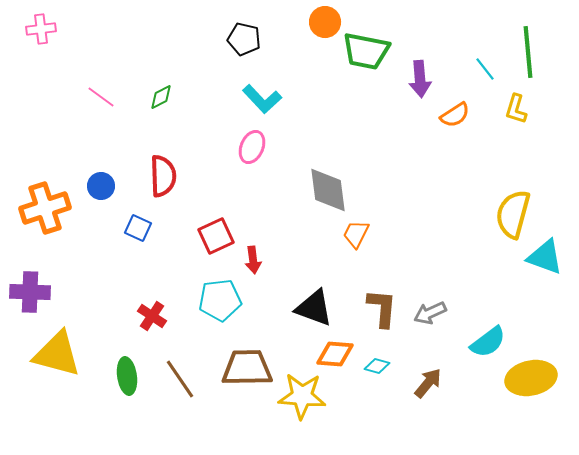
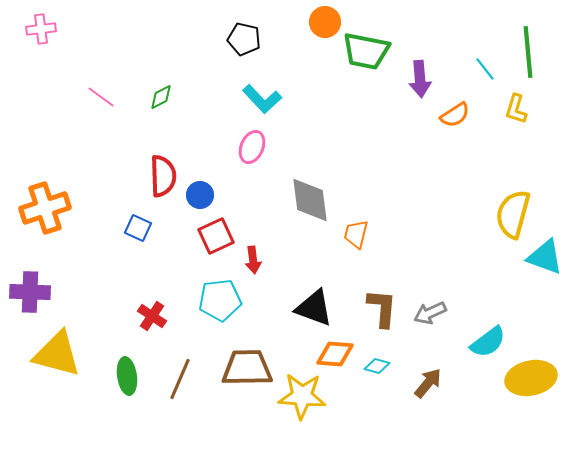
blue circle: moved 99 px right, 9 px down
gray diamond: moved 18 px left, 10 px down
orange trapezoid: rotated 12 degrees counterclockwise
brown line: rotated 57 degrees clockwise
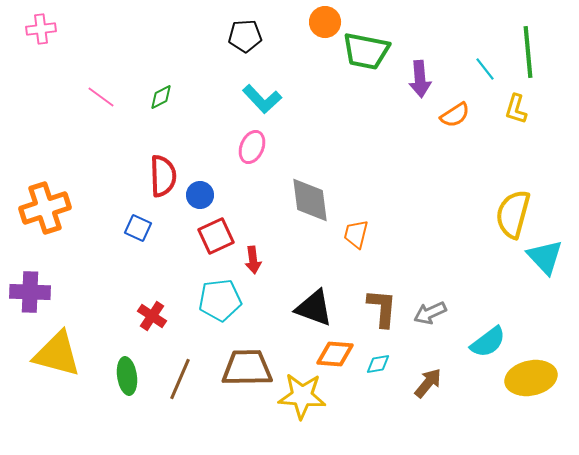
black pentagon: moved 1 px right, 3 px up; rotated 16 degrees counterclockwise
cyan triangle: rotated 27 degrees clockwise
cyan diamond: moved 1 px right, 2 px up; rotated 25 degrees counterclockwise
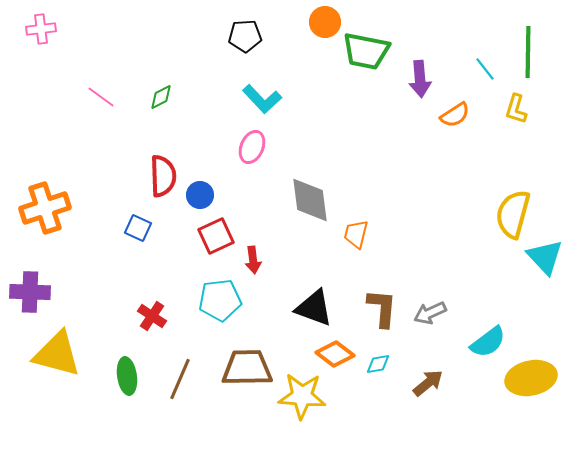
green line: rotated 6 degrees clockwise
orange diamond: rotated 33 degrees clockwise
brown arrow: rotated 12 degrees clockwise
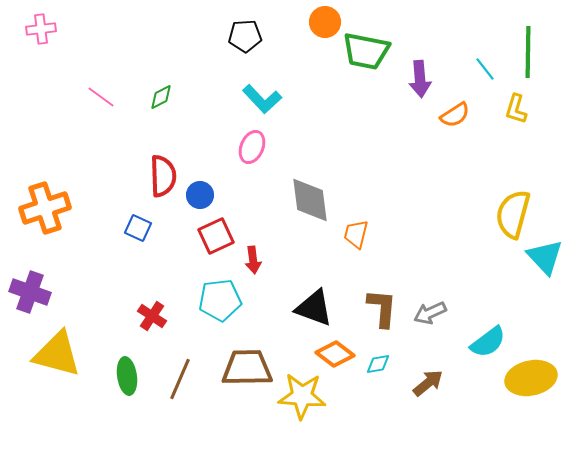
purple cross: rotated 18 degrees clockwise
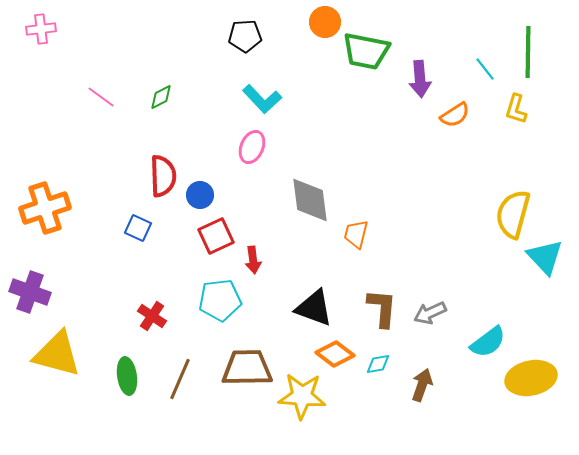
brown arrow: moved 6 px left, 2 px down; rotated 32 degrees counterclockwise
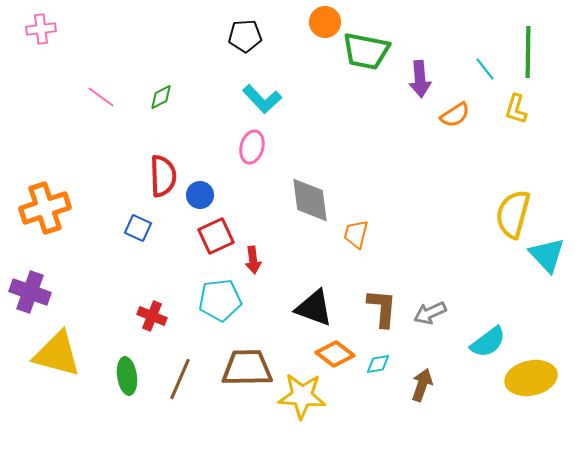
pink ellipse: rotated 8 degrees counterclockwise
cyan triangle: moved 2 px right, 2 px up
red cross: rotated 12 degrees counterclockwise
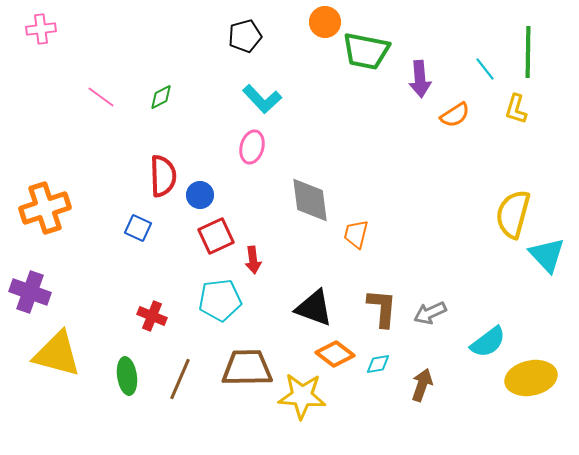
black pentagon: rotated 12 degrees counterclockwise
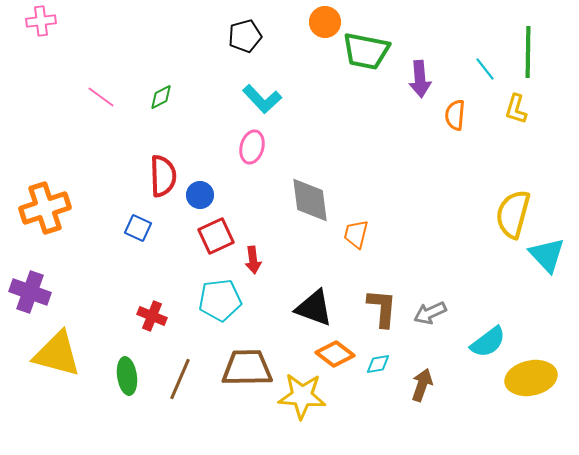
pink cross: moved 8 px up
orange semicircle: rotated 128 degrees clockwise
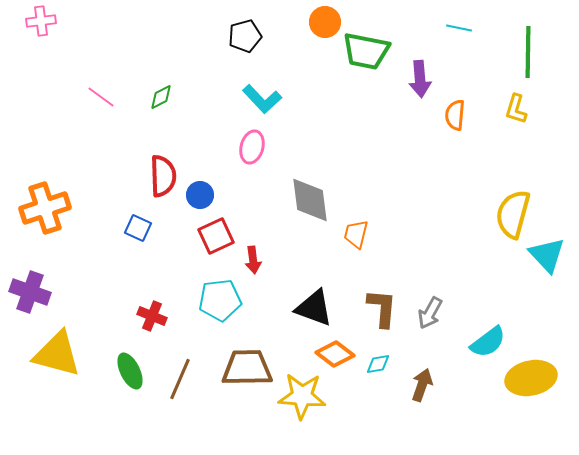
cyan line: moved 26 px left, 41 px up; rotated 40 degrees counterclockwise
gray arrow: rotated 36 degrees counterclockwise
green ellipse: moved 3 px right, 5 px up; rotated 18 degrees counterclockwise
